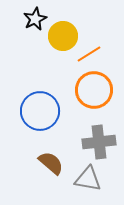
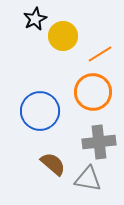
orange line: moved 11 px right
orange circle: moved 1 px left, 2 px down
brown semicircle: moved 2 px right, 1 px down
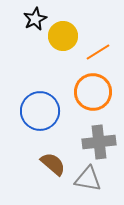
orange line: moved 2 px left, 2 px up
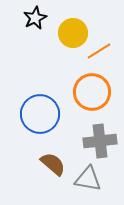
black star: moved 1 px up
yellow circle: moved 10 px right, 3 px up
orange line: moved 1 px right, 1 px up
orange circle: moved 1 px left
blue circle: moved 3 px down
gray cross: moved 1 px right, 1 px up
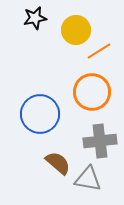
black star: rotated 15 degrees clockwise
yellow circle: moved 3 px right, 3 px up
brown semicircle: moved 5 px right, 1 px up
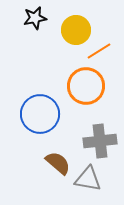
orange circle: moved 6 px left, 6 px up
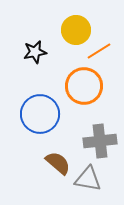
black star: moved 34 px down
orange circle: moved 2 px left
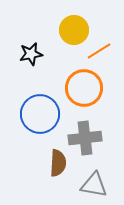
yellow circle: moved 2 px left
black star: moved 4 px left, 2 px down
orange circle: moved 2 px down
gray cross: moved 15 px left, 3 px up
brown semicircle: rotated 52 degrees clockwise
gray triangle: moved 6 px right, 6 px down
